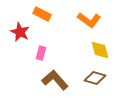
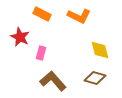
orange L-shape: moved 10 px left, 4 px up; rotated 10 degrees counterclockwise
red star: moved 5 px down
brown L-shape: moved 2 px left, 1 px down
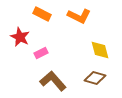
pink rectangle: rotated 48 degrees clockwise
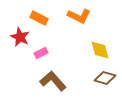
orange rectangle: moved 3 px left, 4 px down
brown diamond: moved 10 px right
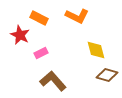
orange L-shape: moved 2 px left
red star: moved 2 px up
yellow diamond: moved 4 px left
brown diamond: moved 2 px right, 3 px up
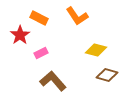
orange L-shape: rotated 30 degrees clockwise
red star: rotated 12 degrees clockwise
yellow diamond: rotated 60 degrees counterclockwise
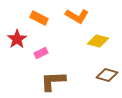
orange L-shape: rotated 25 degrees counterclockwise
red star: moved 3 px left, 4 px down
yellow diamond: moved 2 px right, 9 px up
brown L-shape: rotated 52 degrees counterclockwise
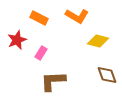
red star: moved 1 px down; rotated 12 degrees clockwise
pink rectangle: rotated 32 degrees counterclockwise
brown diamond: rotated 55 degrees clockwise
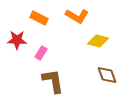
red star: rotated 24 degrees clockwise
brown L-shape: rotated 84 degrees clockwise
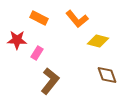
orange L-shape: moved 3 px down; rotated 20 degrees clockwise
pink rectangle: moved 4 px left
brown L-shape: moved 3 px left; rotated 48 degrees clockwise
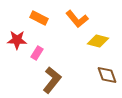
brown L-shape: moved 2 px right, 1 px up
